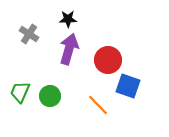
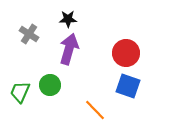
red circle: moved 18 px right, 7 px up
green circle: moved 11 px up
orange line: moved 3 px left, 5 px down
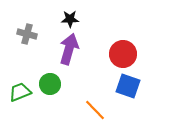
black star: moved 2 px right
gray cross: moved 2 px left; rotated 18 degrees counterclockwise
red circle: moved 3 px left, 1 px down
green circle: moved 1 px up
green trapezoid: rotated 45 degrees clockwise
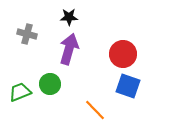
black star: moved 1 px left, 2 px up
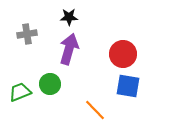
gray cross: rotated 24 degrees counterclockwise
blue square: rotated 10 degrees counterclockwise
